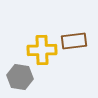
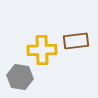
brown rectangle: moved 2 px right
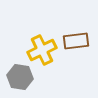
yellow cross: rotated 24 degrees counterclockwise
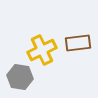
brown rectangle: moved 2 px right, 2 px down
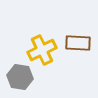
brown rectangle: rotated 10 degrees clockwise
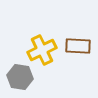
brown rectangle: moved 3 px down
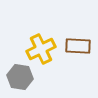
yellow cross: moved 1 px left, 1 px up
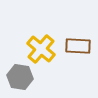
yellow cross: rotated 24 degrees counterclockwise
